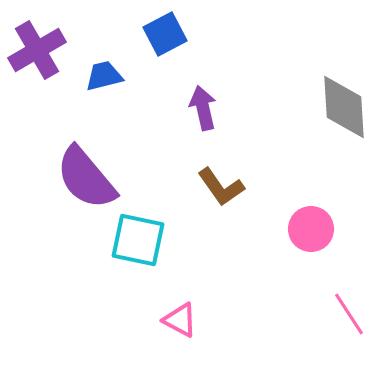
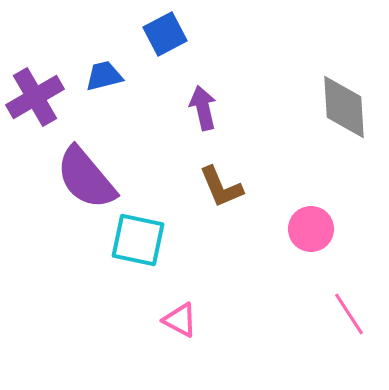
purple cross: moved 2 px left, 47 px down
brown L-shape: rotated 12 degrees clockwise
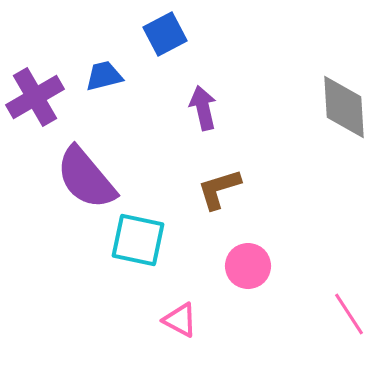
brown L-shape: moved 2 px left, 2 px down; rotated 96 degrees clockwise
pink circle: moved 63 px left, 37 px down
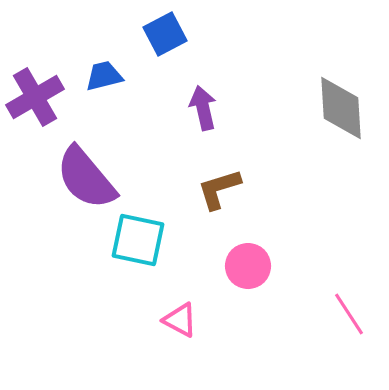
gray diamond: moved 3 px left, 1 px down
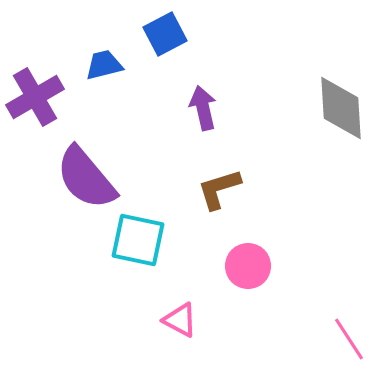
blue trapezoid: moved 11 px up
pink line: moved 25 px down
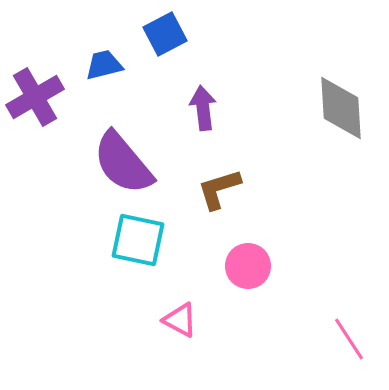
purple arrow: rotated 6 degrees clockwise
purple semicircle: moved 37 px right, 15 px up
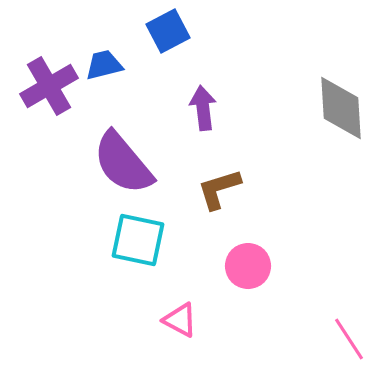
blue square: moved 3 px right, 3 px up
purple cross: moved 14 px right, 11 px up
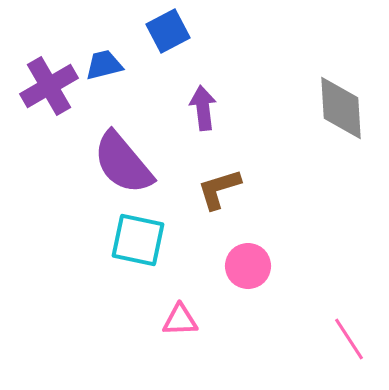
pink triangle: rotated 30 degrees counterclockwise
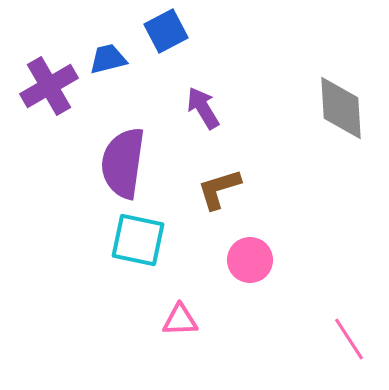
blue square: moved 2 px left
blue trapezoid: moved 4 px right, 6 px up
purple arrow: rotated 24 degrees counterclockwise
purple semicircle: rotated 48 degrees clockwise
pink circle: moved 2 px right, 6 px up
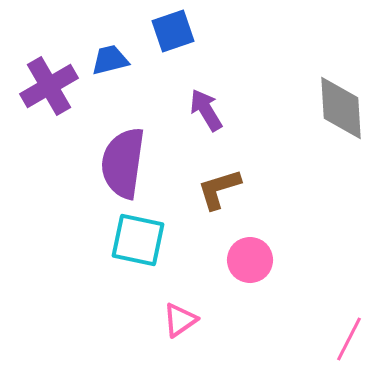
blue square: moved 7 px right; rotated 9 degrees clockwise
blue trapezoid: moved 2 px right, 1 px down
purple arrow: moved 3 px right, 2 px down
pink triangle: rotated 33 degrees counterclockwise
pink line: rotated 60 degrees clockwise
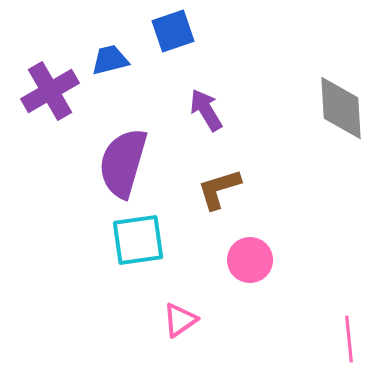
purple cross: moved 1 px right, 5 px down
purple semicircle: rotated 8 degrees clockwise
cyan square: rotated 20 degrees counterclockwise
pink line: rotated 33 degrees counterclockwise
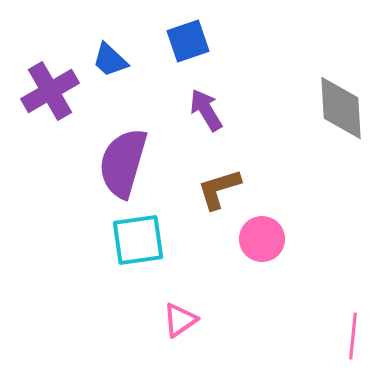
blue square: moved 15 px right, 10 px down
blue trapezoid: rotated 123 degrees counterclockwise
pink circle: moved 12 px right, 21 px up
pink line: moved 4 px right, 3 px up; rotated 12 degrees clockwise
